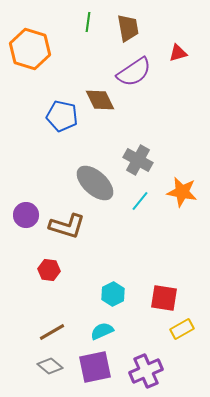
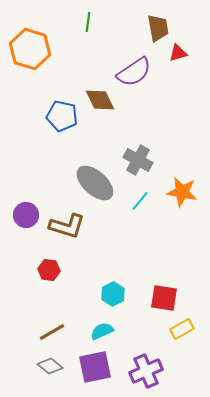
brown trapezoid: moved 30 px right
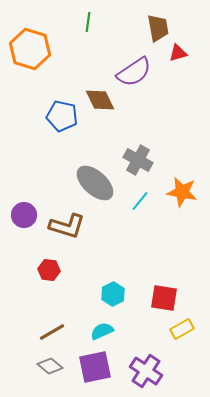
purple circle: moved 2 px left
purple cross: rotated 32 degrees counterclockwise
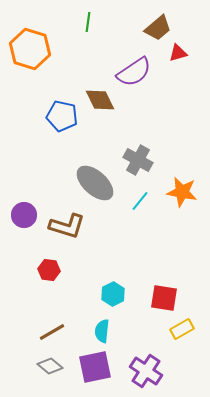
brown trapezoid: rotated 60 degrees clockwise
cyan semicircle: rotated 60 degrees counterclockwise
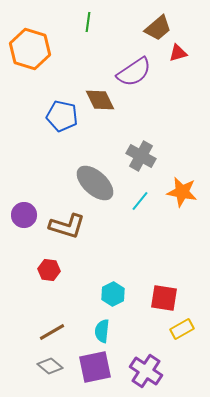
gray cross: moved 3 px right, 4 px up
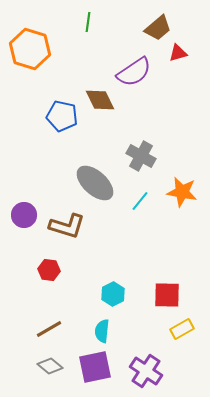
red square: moved 3 px right, 3 px up; rotated 8 degrees counterclockwise
brown line: moved 3 px left, 3 px up
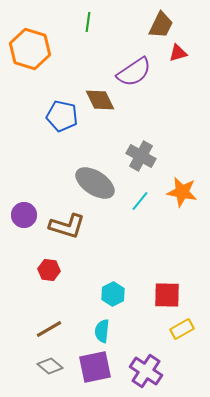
brown trapezoid: moved 3 px right, 3 px up; rotated 24 degrees counterclockwise
gray ellipse: rotated 9 degrees counterclockwise
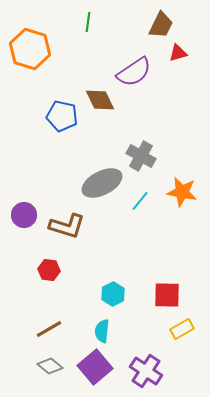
gray ellipse: moved 7 px right; rotated 60 degrees counterclockwise
purple square: rotated 28 degrees counterclockwise
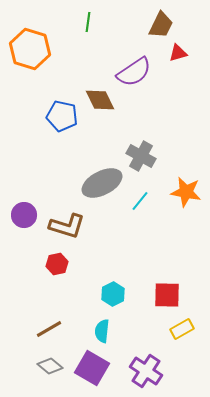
orange star: moved 4 px right
red hexagon: moved 8 px right, 6 px up; rotated 20 degrees counterclockwise
purple square: moved 3 px left, 1 px down; rotated 20 degrees counterclockwise
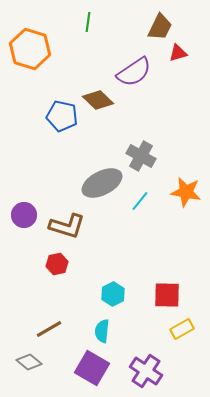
brown trapezoid: moved 1 px left, 2 px down
brown diamond: moved 2 px left; rotated 20 degrees counterclockwise
gray diamond: moved 21 px left, 4 px up
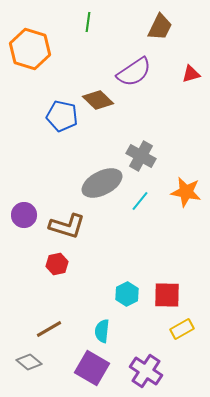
red triangle: moved 13 px right, 21 px down
cyan hexagon: moved 14 px right
